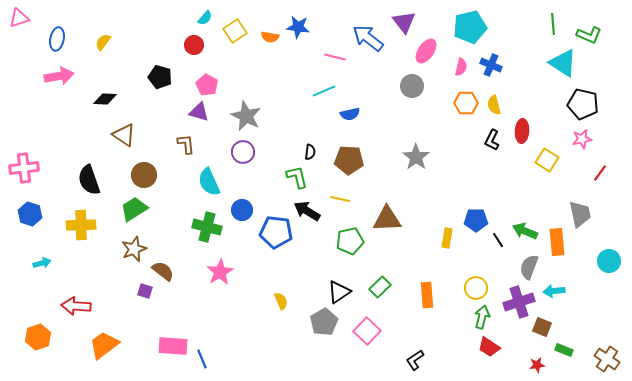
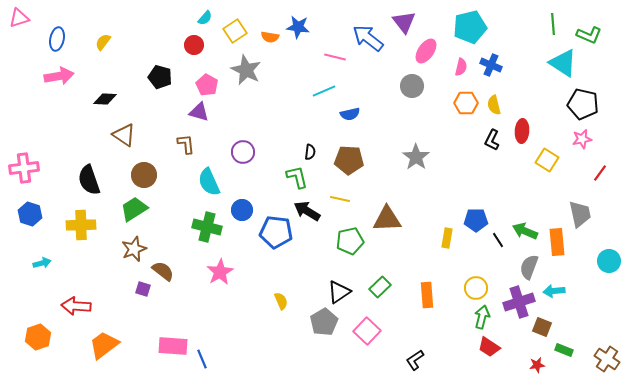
gray star at (246, 116): moved 46 px up
purple square at (145, 291): moved 2 px left, 2 px up
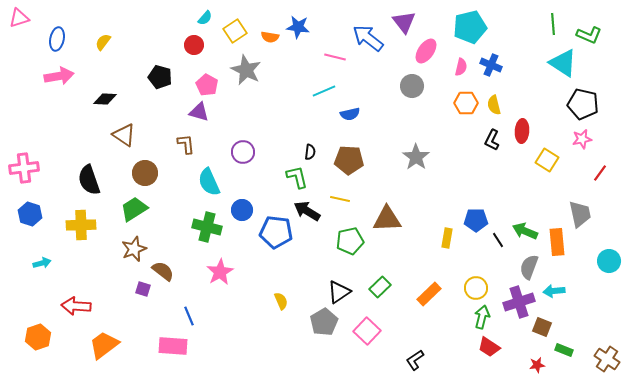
brown circle at (144, 175): moved 1 px right, 2 px up
orange rectangle at (427, 295): moved 2 px right, 1 px up; rotated 50 degrees clockwise
blue line at (202, 359): moved 13 px left, 43 px up
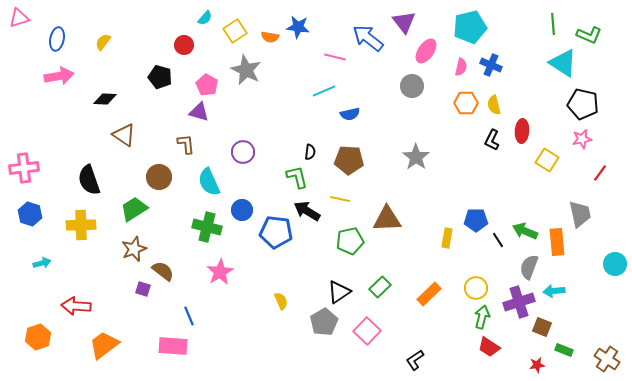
red circle at (194, 45): moved 10 px left
brown circle at (145, 173): moved 14 px right, 4 px down
cyan circle at (609, 261): moved 6 px right, 3 px down
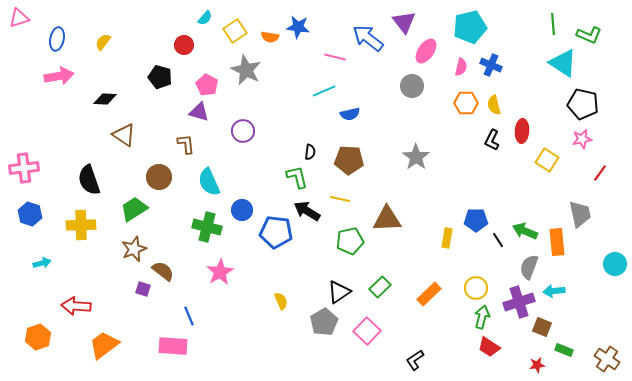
purple circle at (243, 152): moved 21 px up
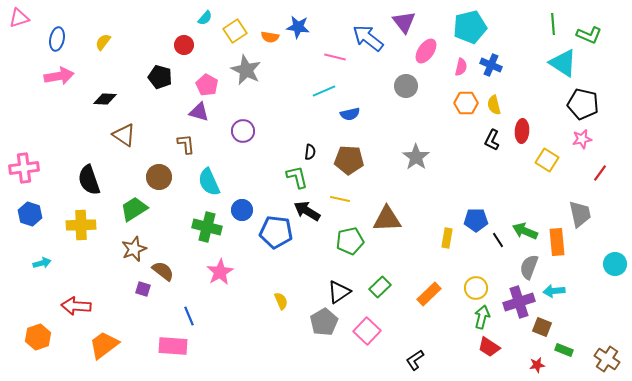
gray circle at (412, 86): moved 6 px left
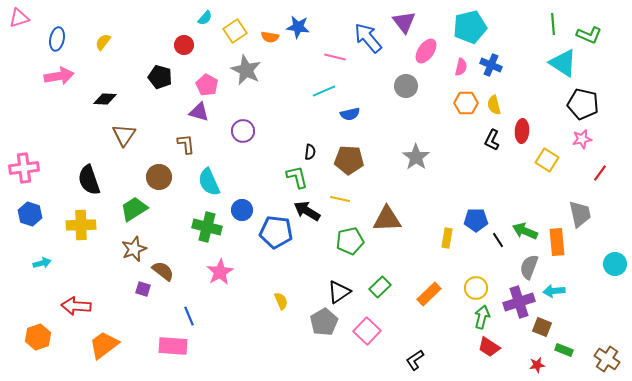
blue arrow at (368, 38): rotated 12 degrees clockwise
brown triangle at (124, 135): rotated 30 degrees clockwise
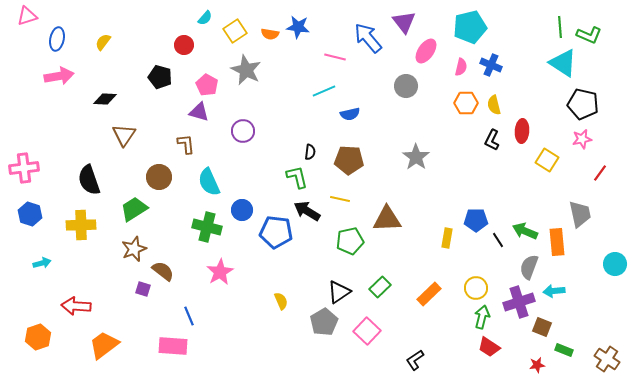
pink triangle at (19, 18): moved 8 px right, 2 px up
green line at (553, 24): moved 7 px right, 3 px down
orange semicircle at (270, 37): moved 3 px up
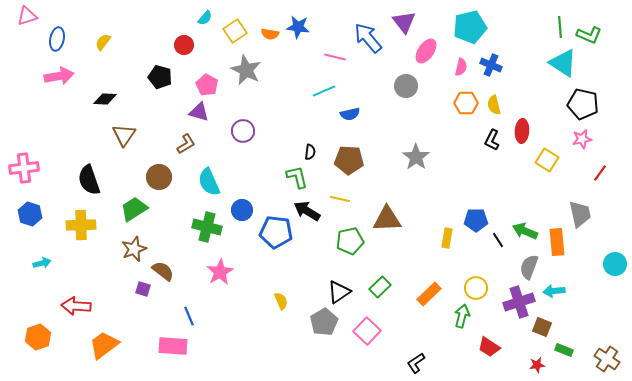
brown L-shape at (186, 144): rotated 65 degrees clockwise
green arrow at (482, 317): moved 20 px left, 1 px up
black L-shape at (415, 360): moved 1 px right, 3 px down
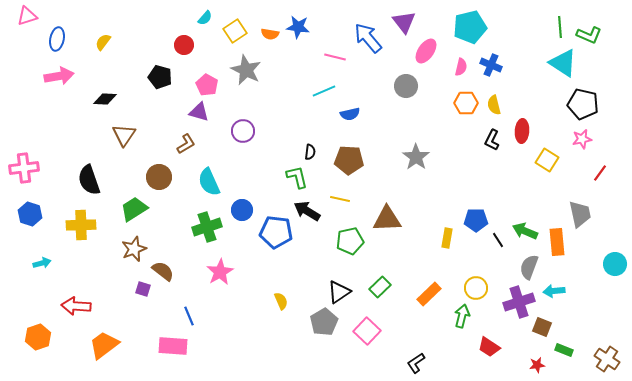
green cross at (207, 227): rotated 32 degrees counterclockwise
